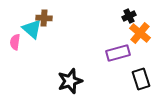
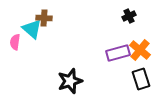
orange cross: moved 17 px down
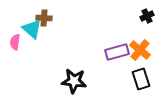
black cross: moved 18 px right
purple rectangle: moved 1 px left, 1 px up
black star: moved 4 px right; rotated 25 degrees clockwise
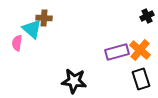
pink semicircle: moved 2 px right, 1 px down
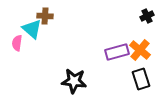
brown cross: moved 1 px right, 2 px up
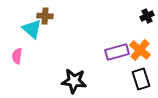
pink semicircle: moved 13 px down
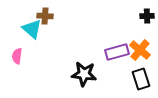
black cross: rotated 24 degrees clockwise
black star: moved 10 px right, 7 px up
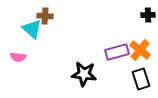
black cross: moved 1 px right, 1 px up
pink semicircle: moved 1 px right, 1 px down; rotated 91 degrees counterclockwise
